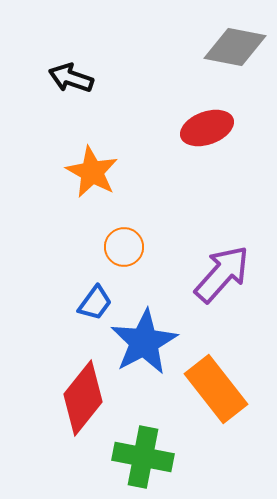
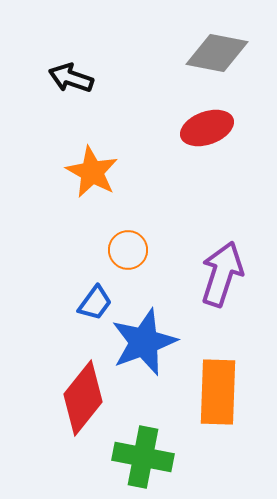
gray diamond: moved 18 px left, 6 px down
orange circle: moved 4 px right, 3 px down
purple arrow: rotated 24 degrees counterclockwise
blue star: rotated 8 degrees clockwise
orange rectangle: moved 2 px right, 3 px down; rotated 40 degrees clockwise
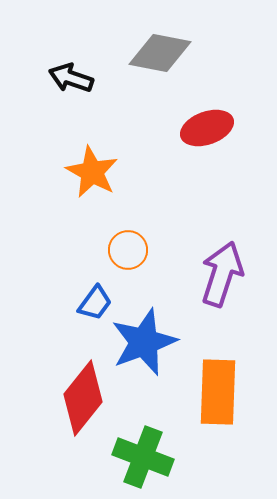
gray diamond: moved 57 px left
green cross: rotated 10 degrees clockwise
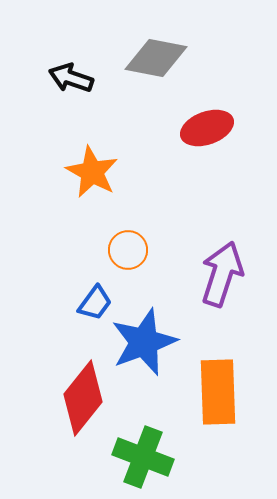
gray diamond: moved 4 px left, 5 px down
orange rectangle: rotated 4 degrees counterclockwise
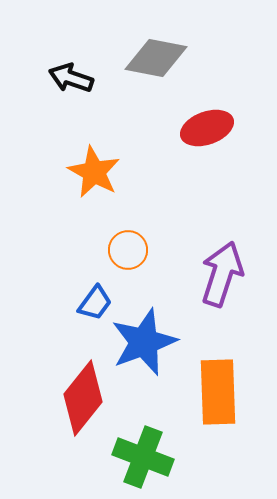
orange star: moved 2 px right
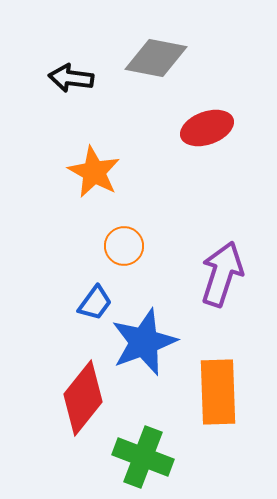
black arrow: rotated 12 degrees counterclockwise
orange circle: moved 4 px left, 4 px up
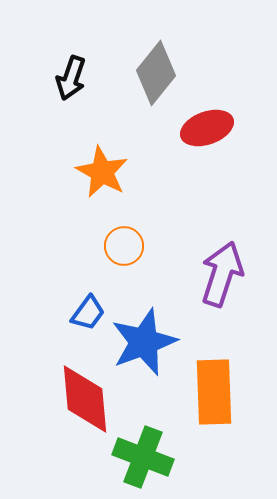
gray diamond: moved 15 px down; rotated 62 degrees counterclockwise
black arrow: rotated 78 degrees counterclockwise
orange star: moved 8 px right
blue trapezoid: moved 7 px left, 10 px down
orange rectangle: moved 4 px left
red diamond: moved 2 px right, 1 px down; rotated 44 degrees counterclockwise
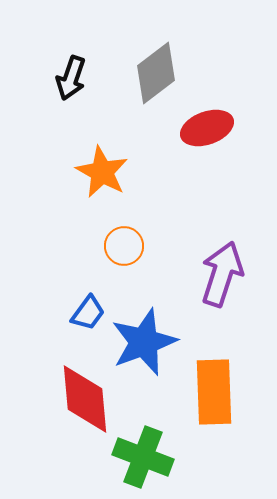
gray diamond: rotated 14 degrees clockwise
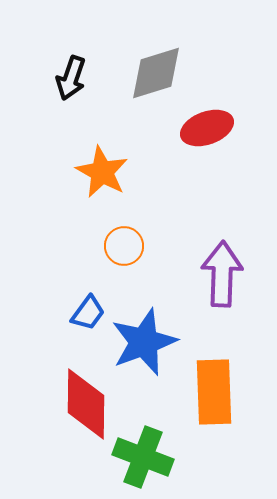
gray diamond: rotated 20 degrees clockwise
purple arrow: rotated 16 degrees counterclockwise
red diamond: moved 1 px right, 5 px down; rotated 6 degrees clockwise
